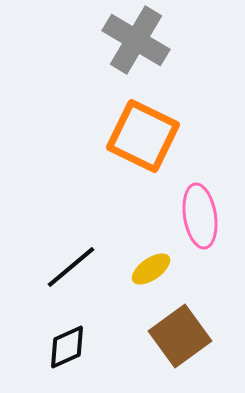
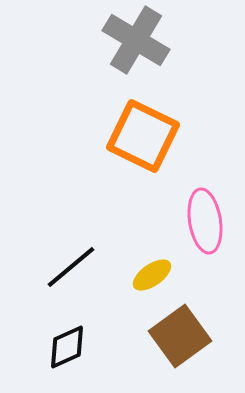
pink ellipse: moved 5 px right, 5 px down
yellow ellipse: moved 1 px right, 6 px down
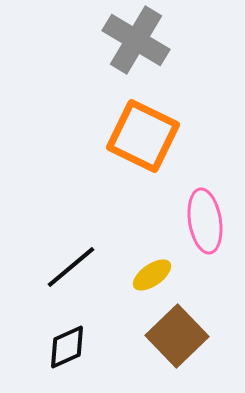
brown square: moved 3 px left; rotated 8 degrees counterclockwise
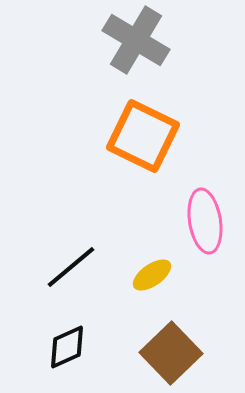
brown square: moved 6 px left, 17 px down
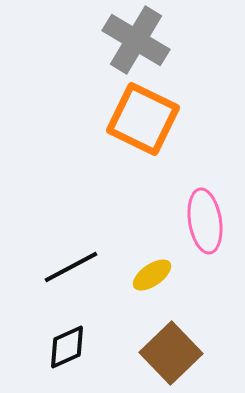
orange square: moved 17 px up
black line: rotated 12 degrees clockwise
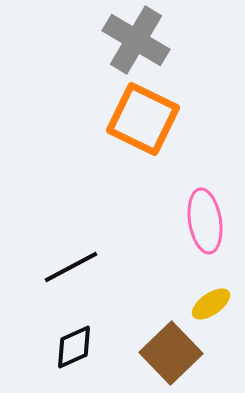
yellow ellipse: moved 59 px right, 29 px down
black diamond: moved 7 px right
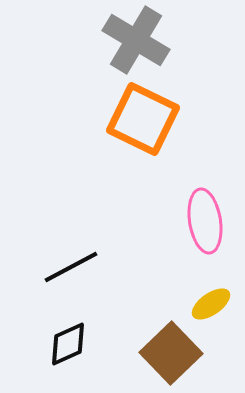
black diamond: moved 6 px left, 3 px up
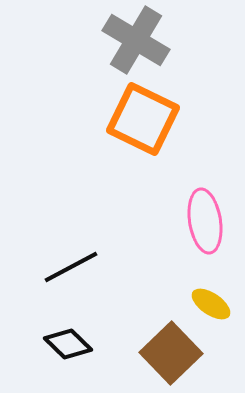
yellow ellipse: rotated 69 degrees clockwise
black diamond: rotated 69 degrees clockwise
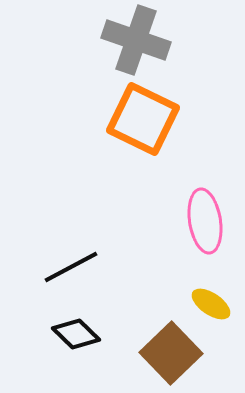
gray cross: rotated 12 degrees counterclockwise
black diamond: moved 8 px right, 10 px up
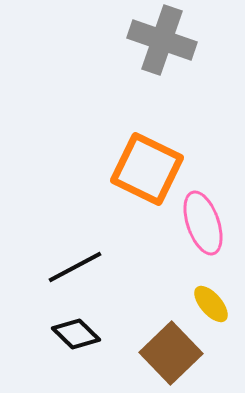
gray cross: moved 26 px right
orange square: moved 4 px right, 50 px down
pink ellipse: moved 2 px left, 2 px down; rotated 10 degrees counterclockwise
black line: moved 4 px right
yellow ellipse: rotated 15 degrees clockwise
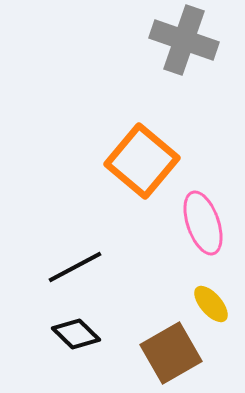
gray cross: moved 22 px right
orange square: moved 5 px left, 8 px up; rotated 14 degrees clockwise
brown square: rotated 14 degrees clockwise
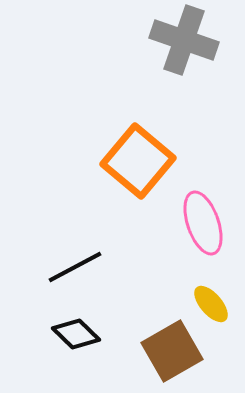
orange square: moved 4 px left
brown square: moved 1 px right, 2 px up
